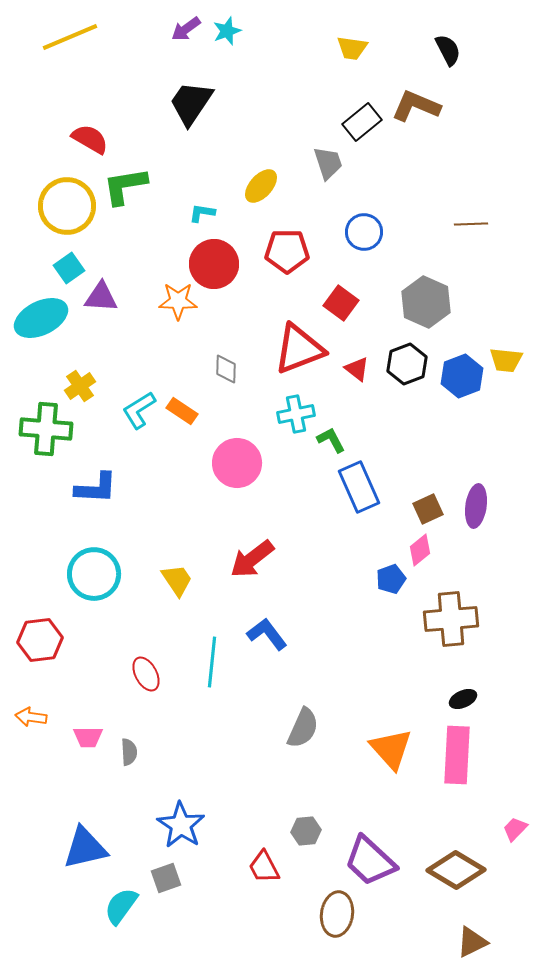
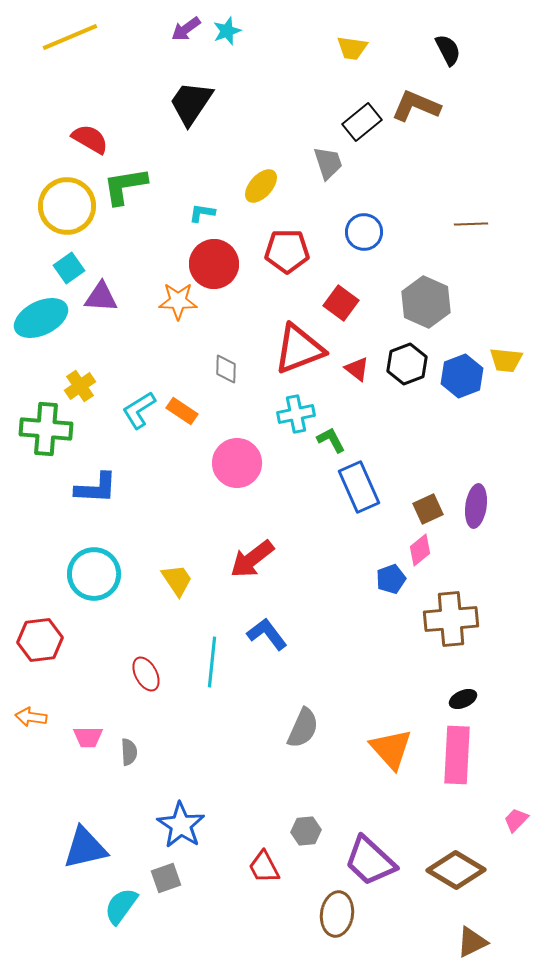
pink trapezoid at (515, 829): moved 1 px right, 9 px up
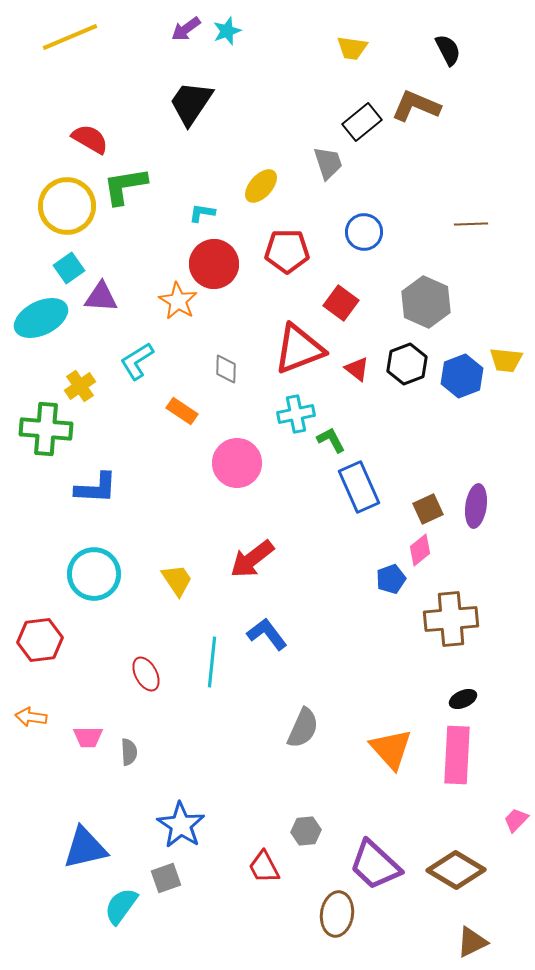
orange star at (178, 301): rotated 30 degrees clockwise
cyan L-shape at (139, 410): moved 2 px left, 49 px up
purple trapezoid at (370, 861): moved 5 px right, 4 px down
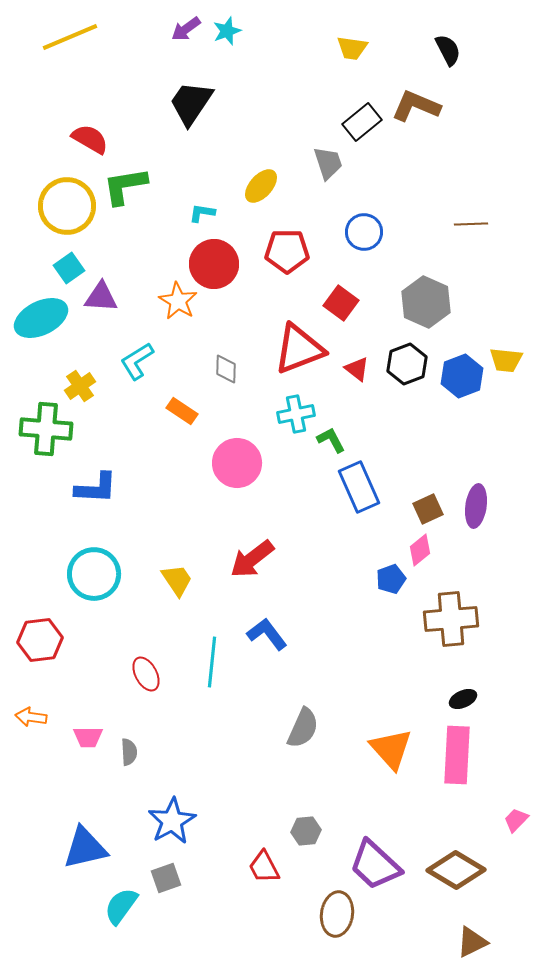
blue star at (181, 825): moved 9 px left, 4 px up; rotated 9 degrees clockwise
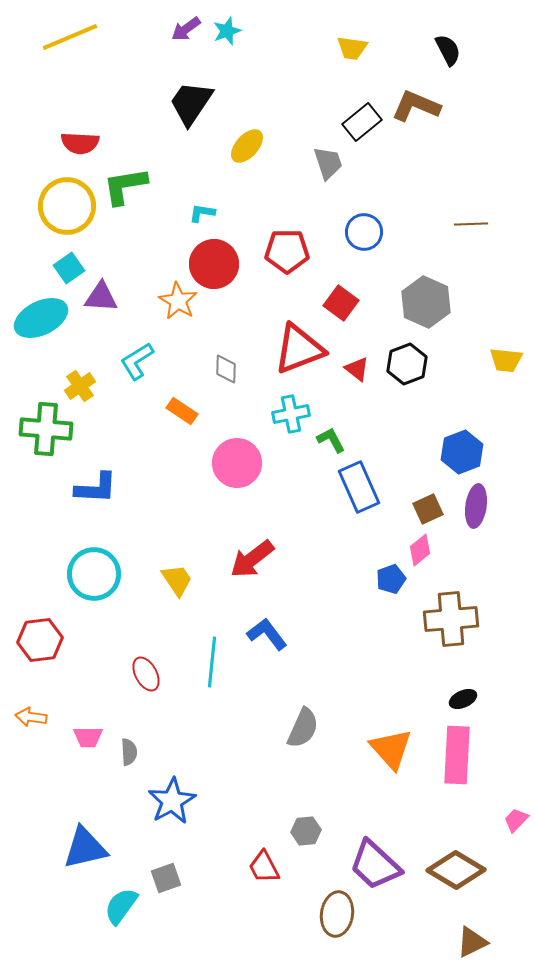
red semicircle at (90, 139): moved 10 px left, 4 px down; rotated 153 degrees clockwise
yellow ellipse at (261, 186): moved 14 px left, 40 px up
blue hexagon at (462, 376): moved 76 px down
cyan cross at (296, 414): moved 5 px left
blue star at (172, 821): moved 20 px up
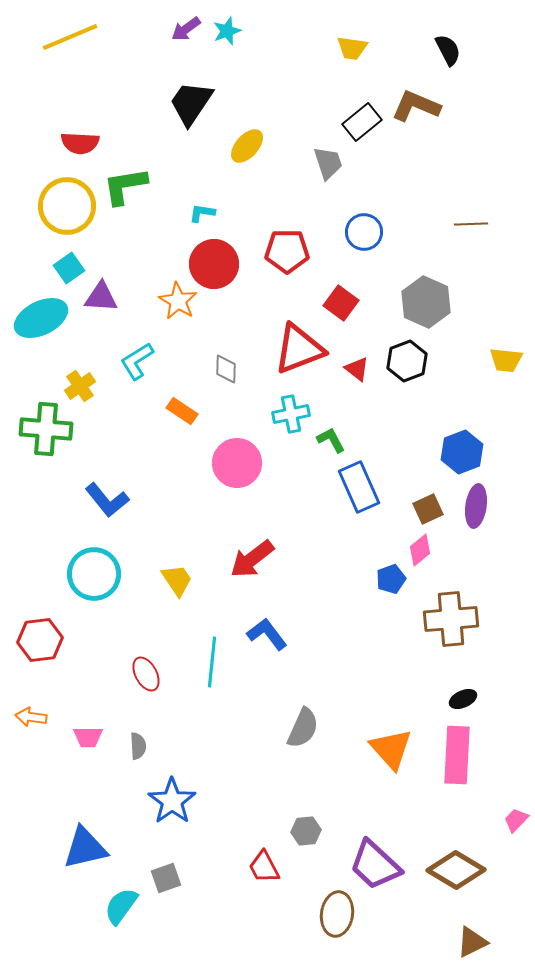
black hexagon at (407, 364): moved 3 px up
blue L-shape at (96, 488): moved 11 px right, 12 px down; rotated 48 degrees clockwise
gray semicircle at (129, 752): moved 9 px right, 6 px up
blue star at (172, 801): rotated 6 degrees counterclockwise
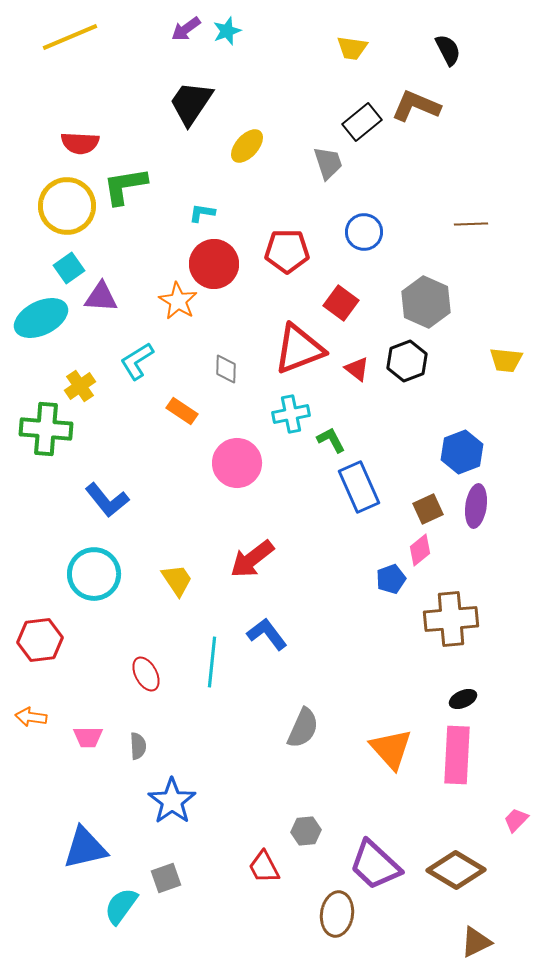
brown triangle at (472, 942): moved 4 px right
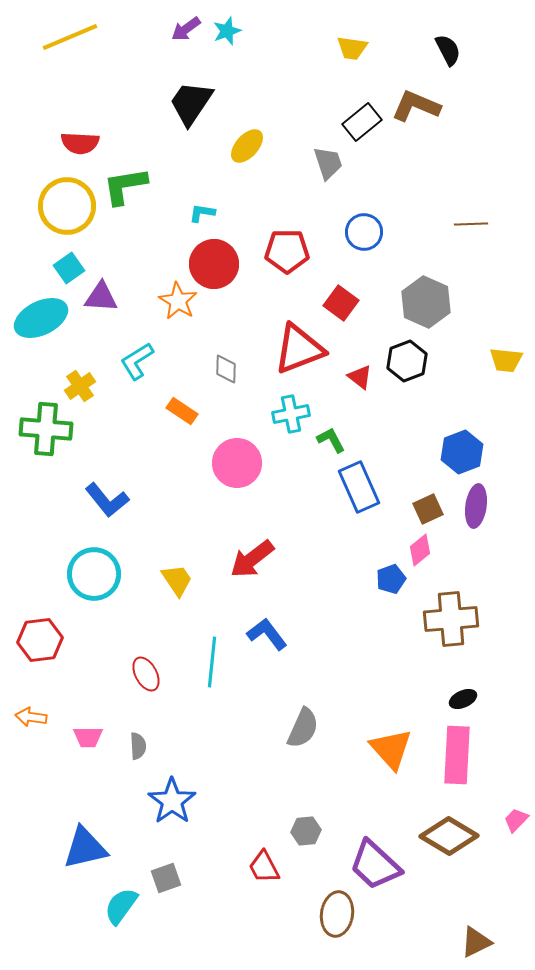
red triangle at (357, 369): moved 3 px right, 8 px down
brown diamond at (456, 870): moved 7 px left, 34 px up
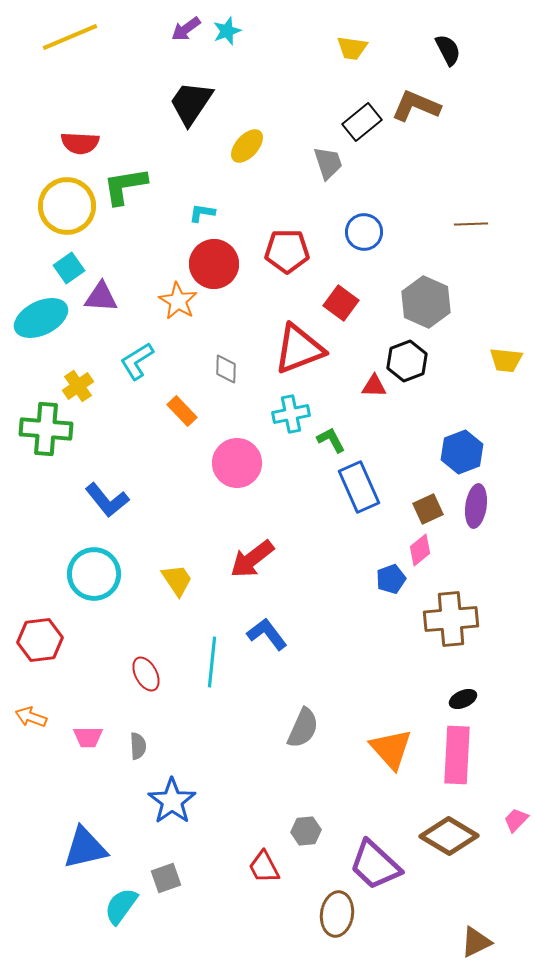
red triangle at (360, 377): moved 14 px right, 9 px down; rotated 36 degrees counterclockwise
yellow cross at (80, 386): moved 2 px left
orange rectangle at (182, 411): rotated 12 degrees clockwise
orange arrow at (31, 717): rotated 12 degrees clockwise
